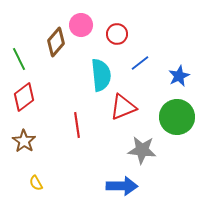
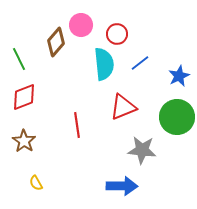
cyan semicircle: moved 3 px right, 11 px up
red diamond: rotated 16 degrees clockwise
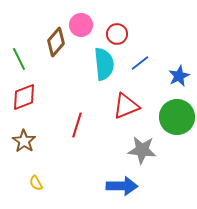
red triangle: moved 3 px right, 1 px up
red line: rotated 25 degrees clockwise
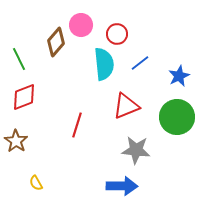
brown star: moved 8 px left
gray star: moved 6 px left
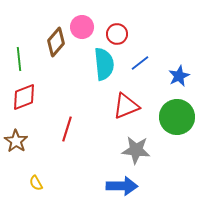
pink circle: moved 1 px right, 2 px down
green line: rotated 20 degrees clockwise
red line: moved 10 px left, 4 px down
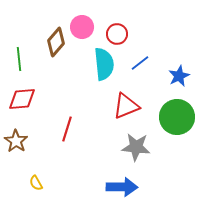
red diamond: moved 2 px left, 2 px down; rotated 16 degrees clockwise
gray star: moved 3 px up
blue arrow: moved 1 px down
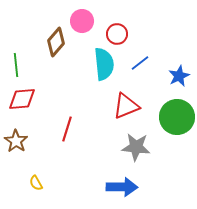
pink circle: moved 6 px up
green line: moved 3 px left, 6 px down
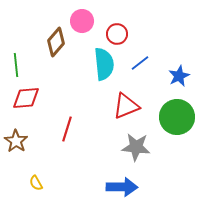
red diamond: moved 4 px right, 1 px up
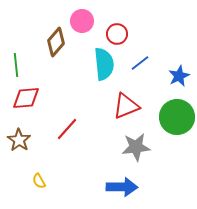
red line: rotated 25 degrees clockwise
brown star: moved 3 px right, 1 px up
gray star: rotated 12 degrees counterclockwise
yellow semicircle: moved 3 px right, 2 px up
